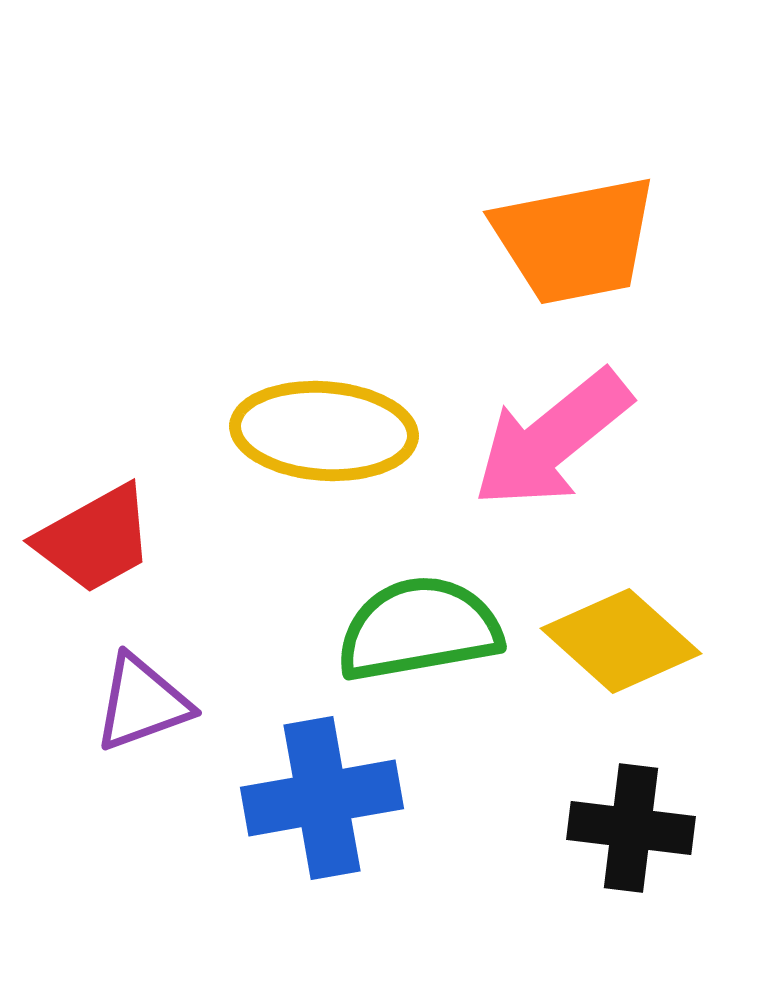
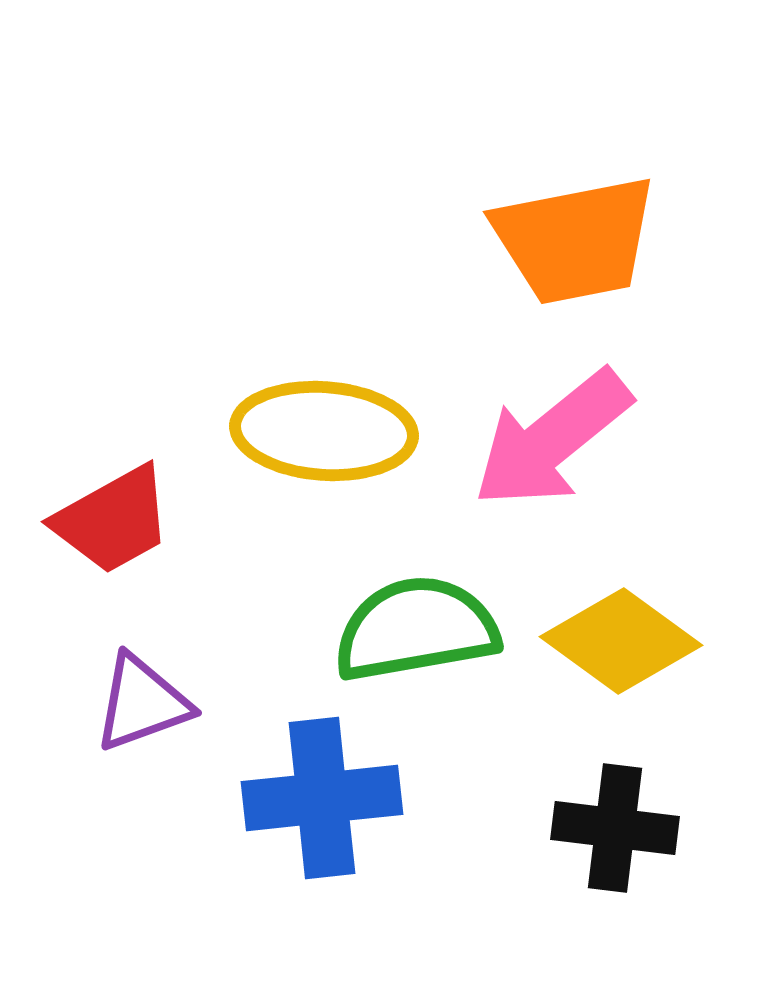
red trapezoid: moved 18 px right, 19 px up
green semicircle: moved 3 px left
yellow diamond: rotated 6 degrees counterclockwise
blue cross: rotated 4 degrees clockwise
black cross: moved 16 px left
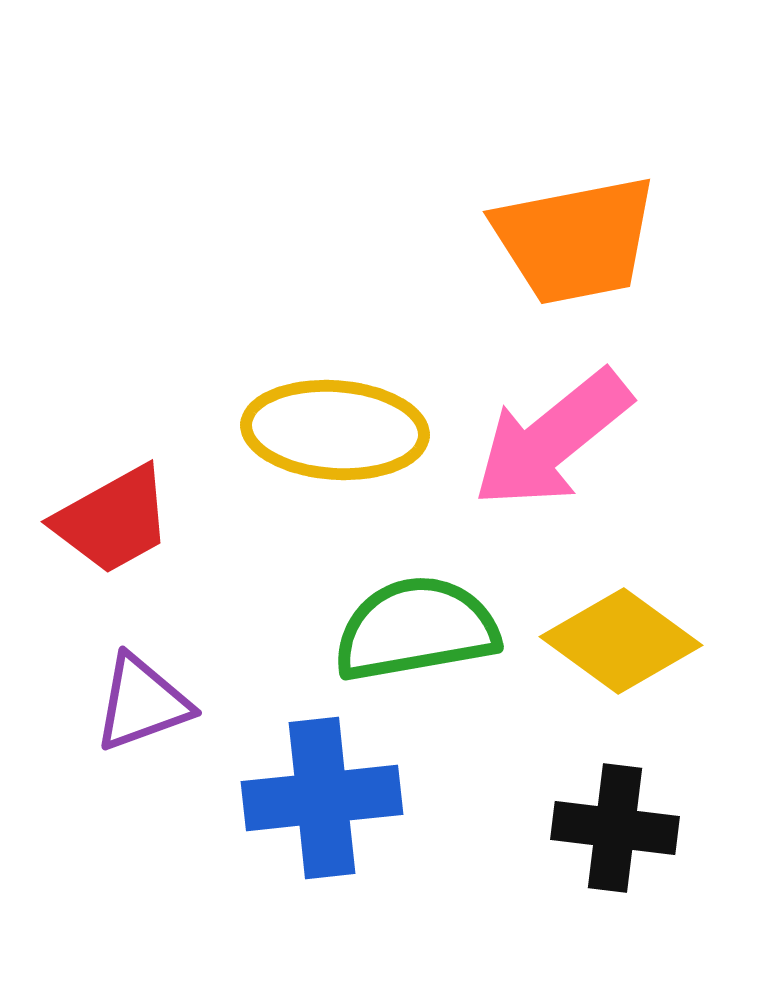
yellow ellipse: moved 11 px right, 1 px up
